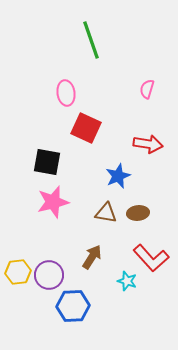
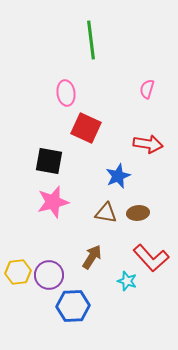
green line: rotated 12 degrees clockwise
black square: moved 2 px right, 1 px up
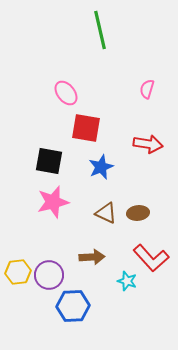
green line: moved 9 px right, 10 px up; rotated 6 degrees counterclockwise
pink ellipse: rotated 30 degrees counterclockwise
red square: rotated 16 degrees counterclockwise
blue star: moved 17 px left, 9 px up
brown triangle: rotated 15 degrees clockwise
brown arrow: rotated 55 degrees clockwise
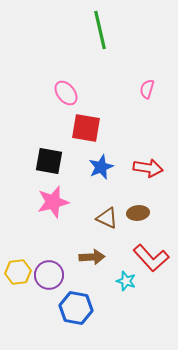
red arrow: moved 24 px down
brown triangle: moved 1 px right, 5 px down
cyan star: moved 1 px left
blue hexagon: moved 3 px right, 2 px down; rotated 12 degrees clockwise
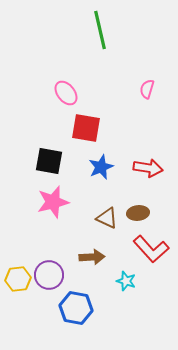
red L-shape: moved 9 px up
yellow hexagon: moved 7 px down
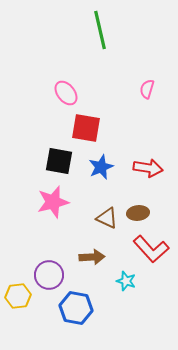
black square: moved 10 px right
yellow hexagon: moved 17 px down
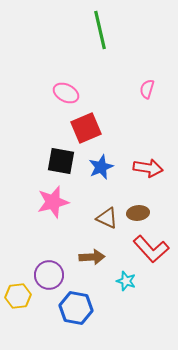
pink ellipse: rotated 25 degrees counterclockwise
red square: rotated 32 degrees counterclockwise
black square: moved 2 px right
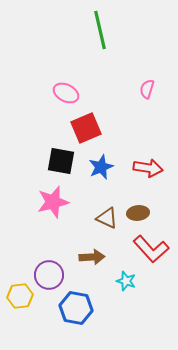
yellow hexagon: moved 2 px right
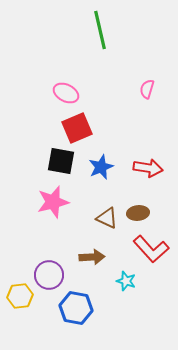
red square: moved 9 px left
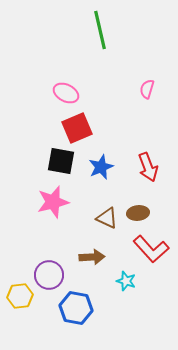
red arrow: moved 1 px up; rotated 60 degrees clockwise
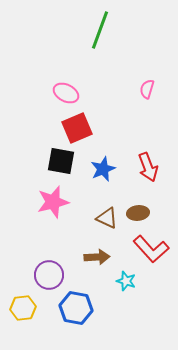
green line: rotated 33 degrees clockwise
blue star: moved 2 px right, 2 px down
brown arrow: moved 5 px right
yellow hexagon: moved 3 px right, 12 px down
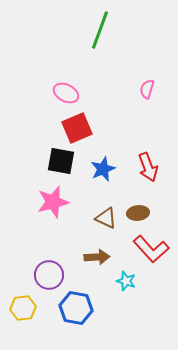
brown triangle: moved 1 px left
